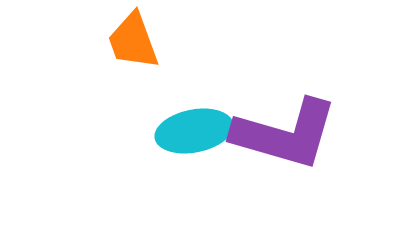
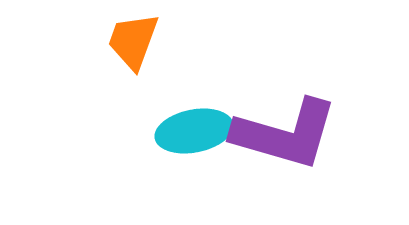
orange trapezoid: rotated 40 degrees clockwise
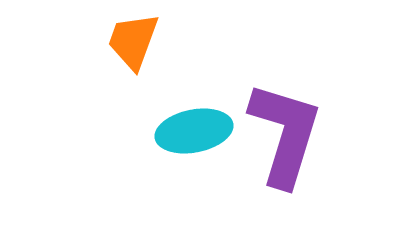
purple L-shape: rotated 89 degrees counterclockwise
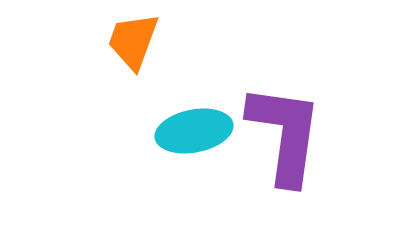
purple L-shape: rotated 9 degrees counterclockwise
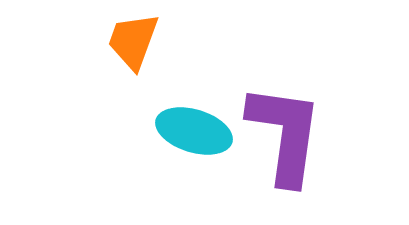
cyan ellipse: rotated 28 degrees clockwise
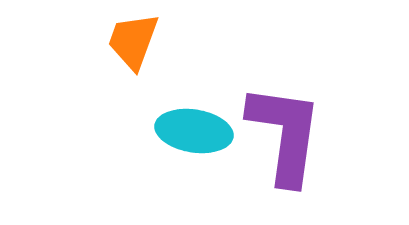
cyan ellipse: rotated 8 degrees counterclockwise
